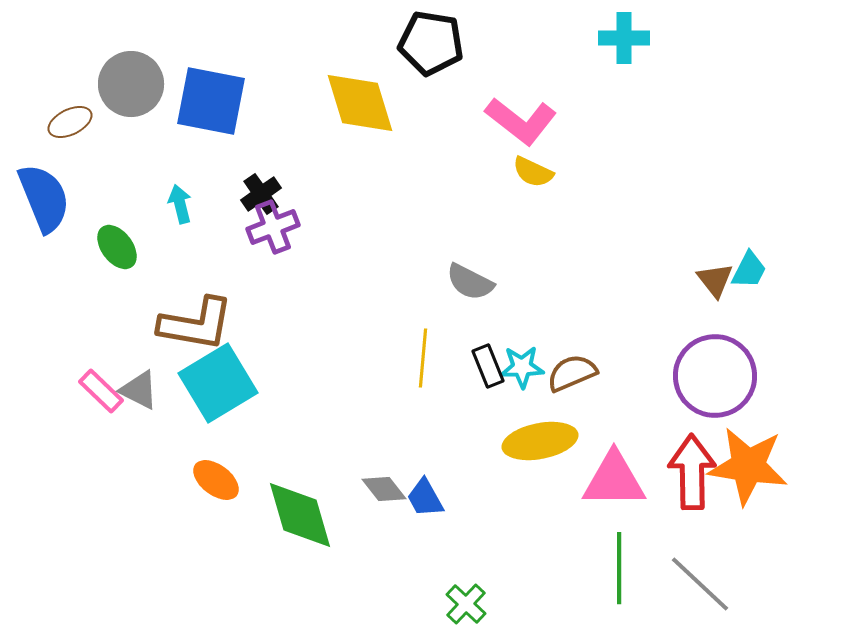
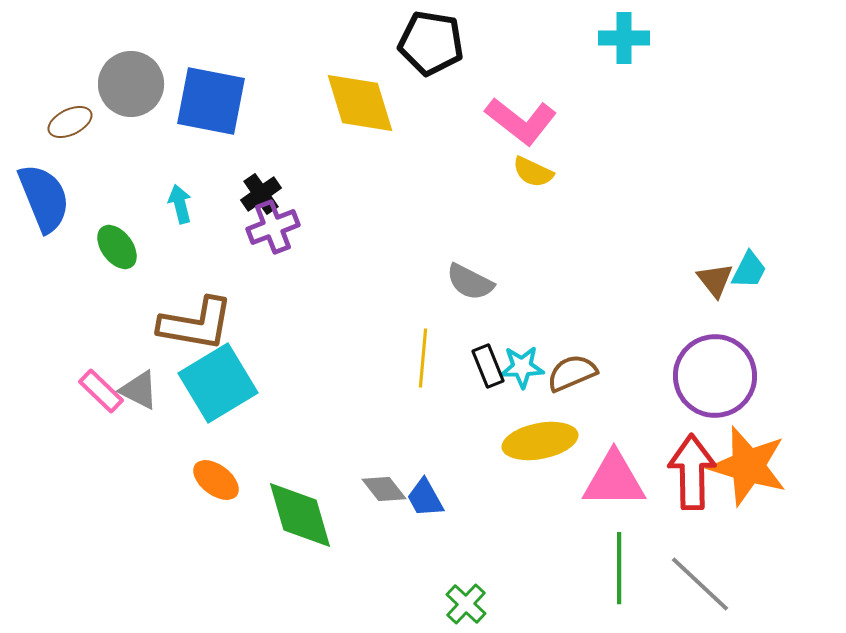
orange star: rotated 8 degrees clockwise
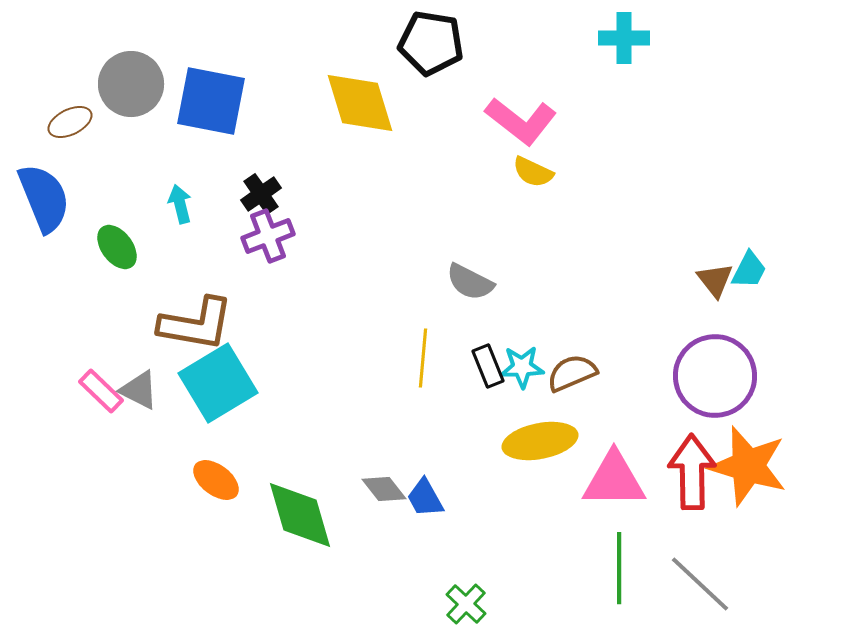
purple cross: moved 5 px left, 9 px down
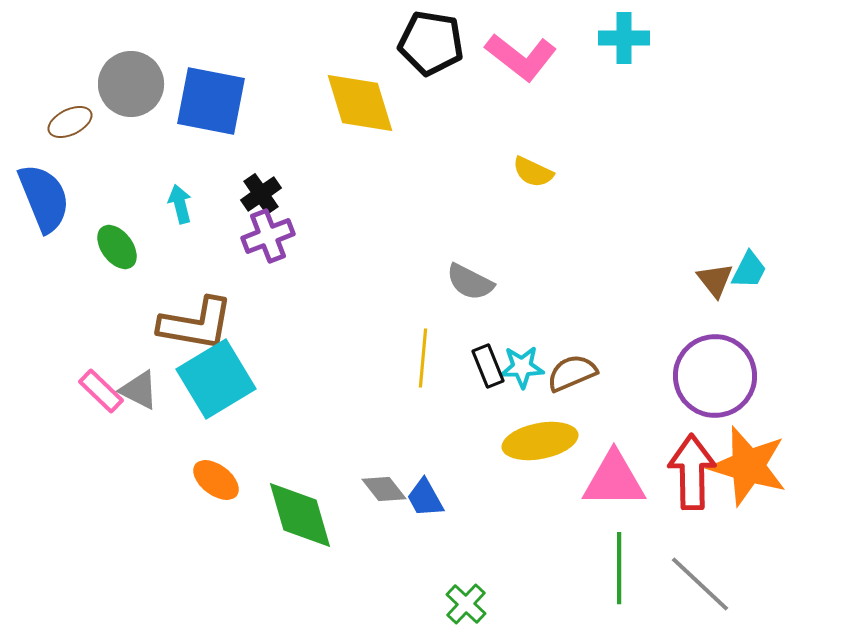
pink L-shape: moved 64 px up
cyan square: moved 2 px left, 4 px up
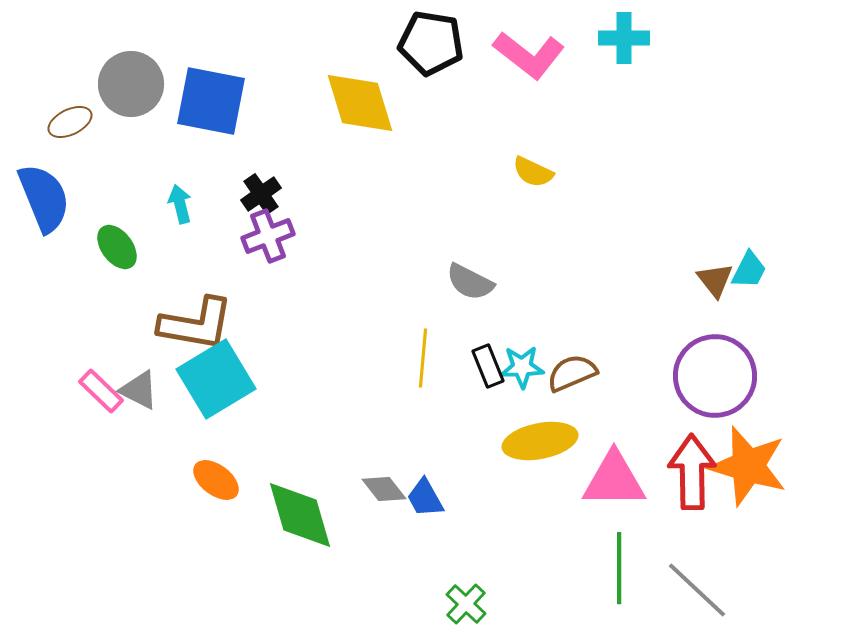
pink L-shape: moved 8 px right, 2 px up
gray line: moved 3 px left, 6 px down
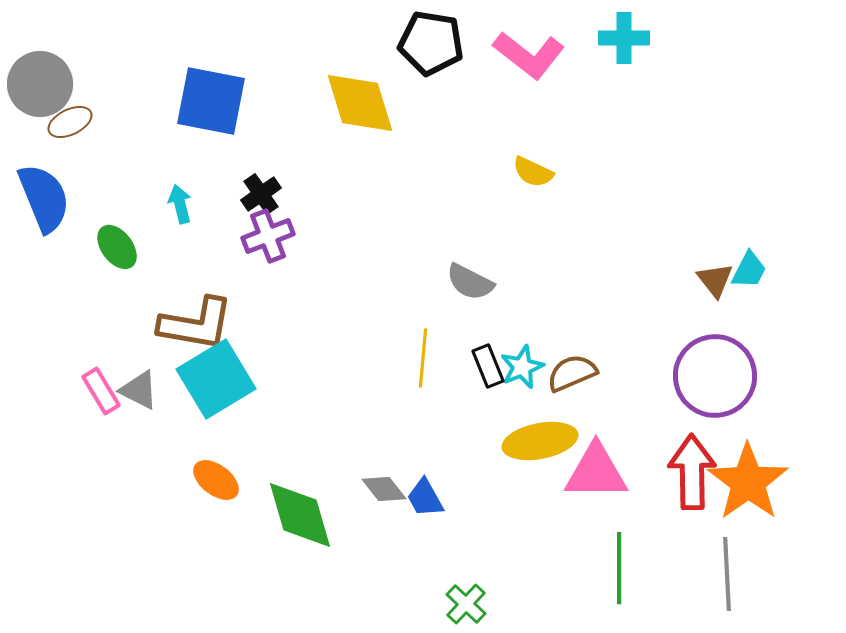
gray circle: moved 91 px left
cyan star: rotated 21 degrees counterclockwise
pink rectangle: rotated 15 degrees clockwise
orange star: moved 16 px down; rotated 20 degrees clockwise
pink triangle: moved 18 px left, 8 px up
gray line: moved 30 px right, 16 px up; rotated 44 degrees clockwise
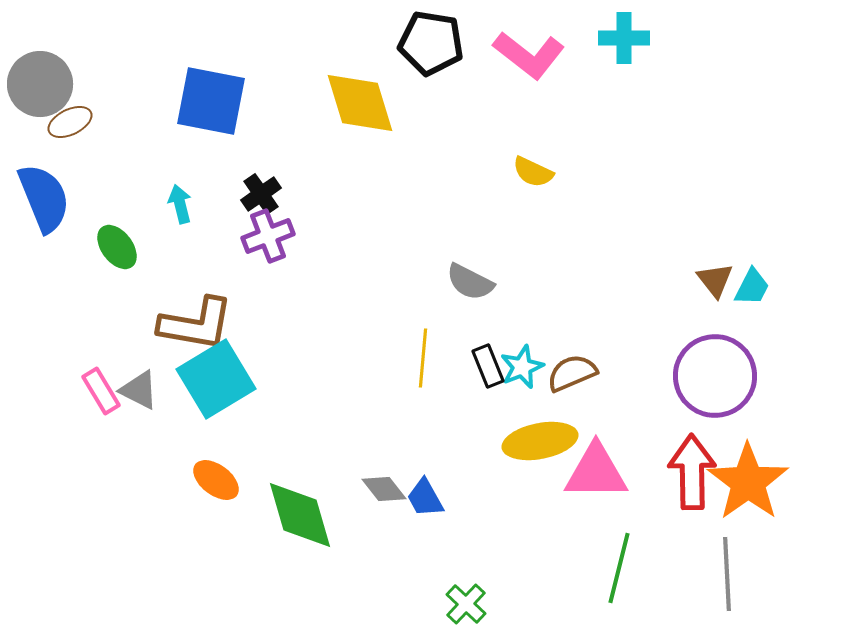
cyan trapezoid: moved 3 px right, 17 px down
green line: rotated 14 degrees clockwise
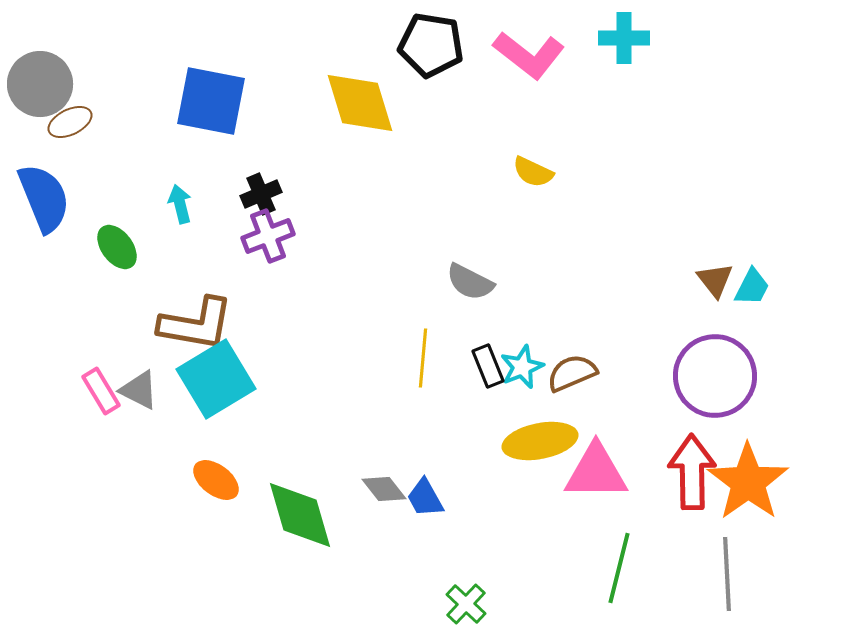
black pentagon: moved 2 px down
black cross: rotated 12 degrees clockwise
